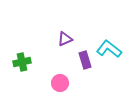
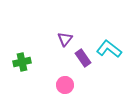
purple triangle: rotated 28 degrees counterclockwise
purple rectangle: moved 2 px left, 2 px up; rotated 18 degrees counterclockwise
pink circle: moved 5 px right, 2 px down
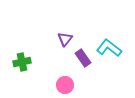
cyan L-shape: moved 1 px up
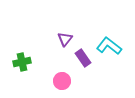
cyan L-shape: moved 2 px up
pink circle: moved 3 px left, 4 px up
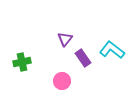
cyan L-shape: moved 3 px right, 4 px down
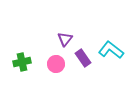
cyan L-shape: moved 1 px left
pink circle: moved 6 px left, 17 px up
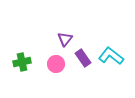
cyan L-shape: moved 6 px down
